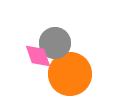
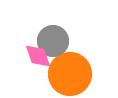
gray circle: moved 2 px left, 2 px up
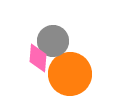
pink diamond: moved 2 px down; rotated 24 degrees clockwise
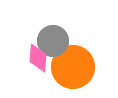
orange circle: moved 3 px right, 7 px up
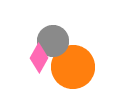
pink diamond: moved 1 px right; rotated 24 degrees clockwise
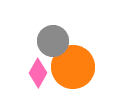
pink diamond: moved 1 px left, 15 px down
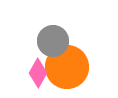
orange circle: moved 6 px left
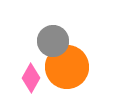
pink diamond: moved 7 px left, 5 px down
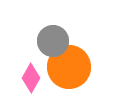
orange circle: moved 2 px right
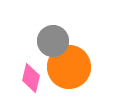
pink diamond: rotated 16 degrees counterclockwise
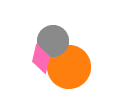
pink diamond: moved 10 px right, 19 px up
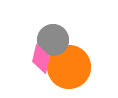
gray circle: moved 1 px up
